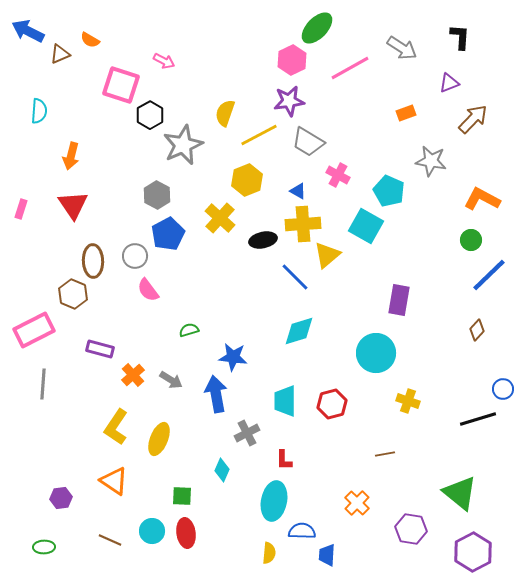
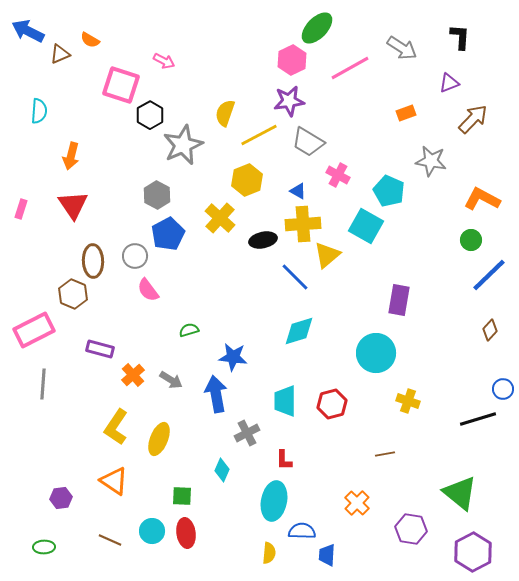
brown diamond at (477, 330): moved 13 px right
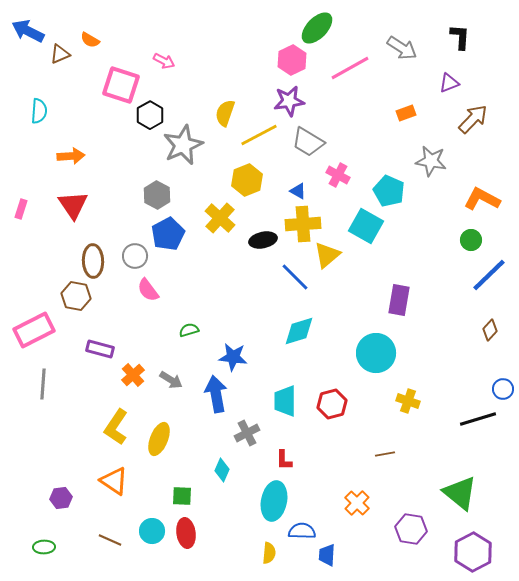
orange arrow at (71, 156): rotated 108 degrees counterclockwise
brown hexagon at (73, 294): moved 3 px right, 2 px down; rotated 12 degrees counterclockwise
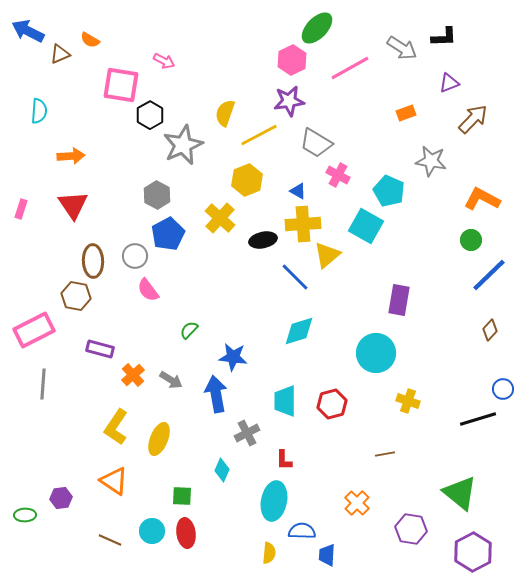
black L-shape at (460, 37): moved 16 px left; rotated 84 degrees clockwise
pink square at (121, 85): rotated 9 degrees counterclockwise
gray trapezoid at (308, 142): moved 8 px right, 1 px down
green semicircle at (189, 330): rotated 30 degrees counterclockwise
green ellipse at (44, 547): moved 19 px left, 32 px up
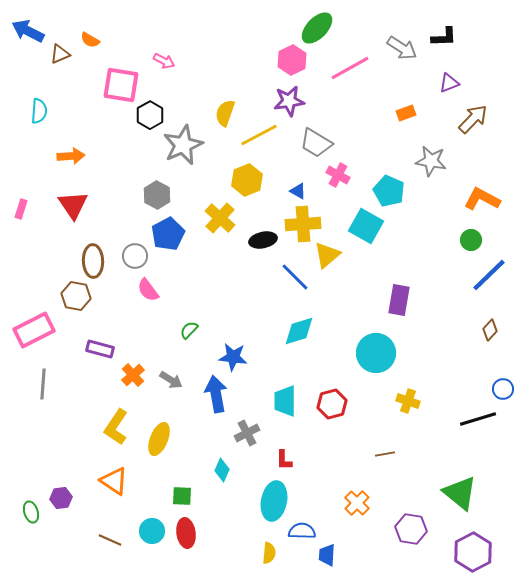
green ellipse at (25, 515): moved 6 px right, 3 px up; rotated 75 degrees clockwise
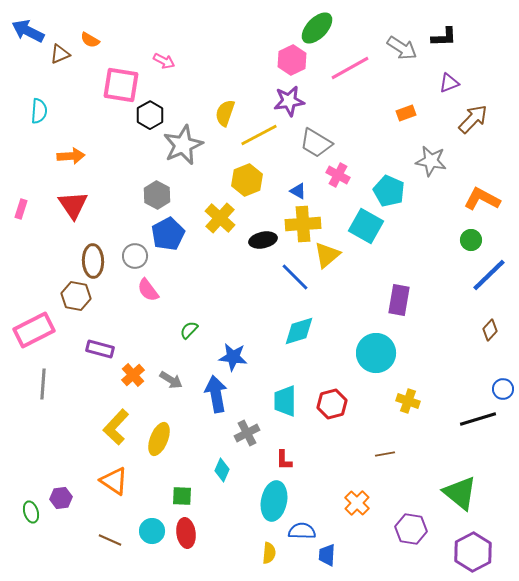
yellow L-shape at (116, 427): rotated 9 degrees clockwise
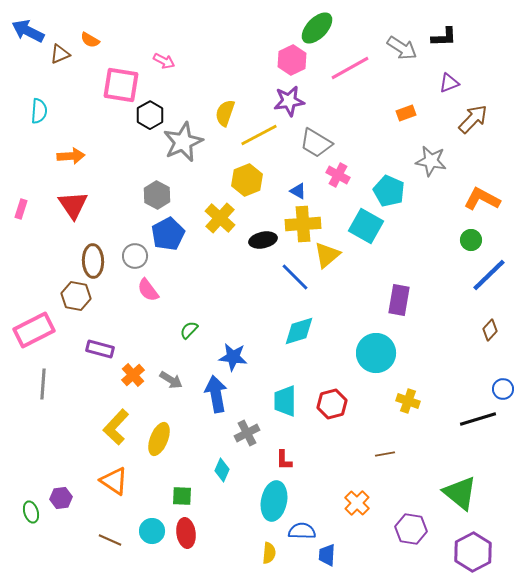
gray star at (183, 145): moved 3 px up
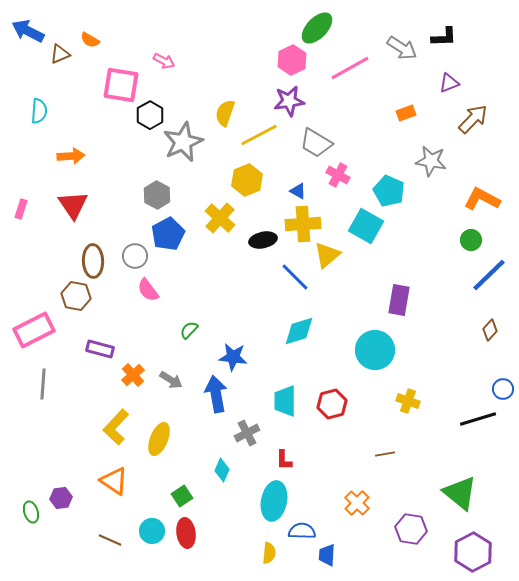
cyan circle at (376, 353): moved 1 px left, 3 px up
green square at (182, 496): rotated 35 degrees counterclockwise
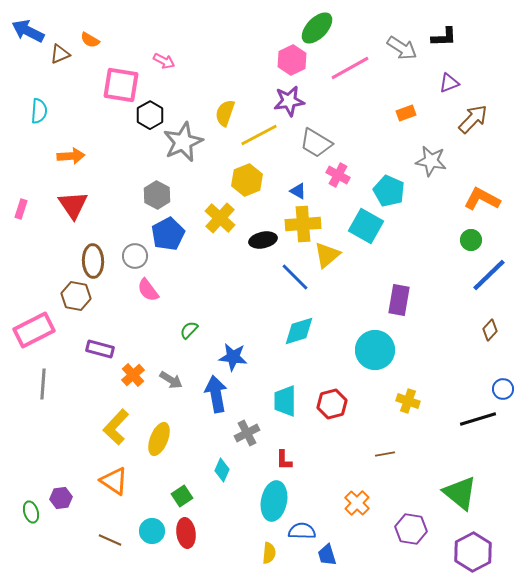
blue trapezoid at (327, 555): rotated 20 degrees counterclockwise
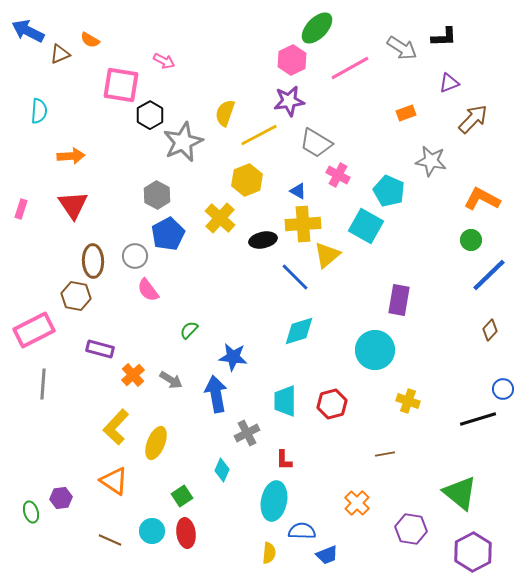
yellow ellipse at (159, 439): moved 3 px left, 4 px down
blue trapezoid at (327, 555): rotated 95 degrees counterclockwise
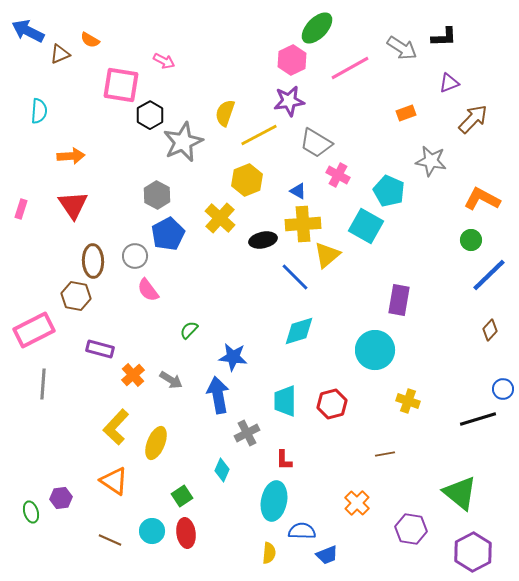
blue arrow at (216, 394): moved 2 px right, 1 px down
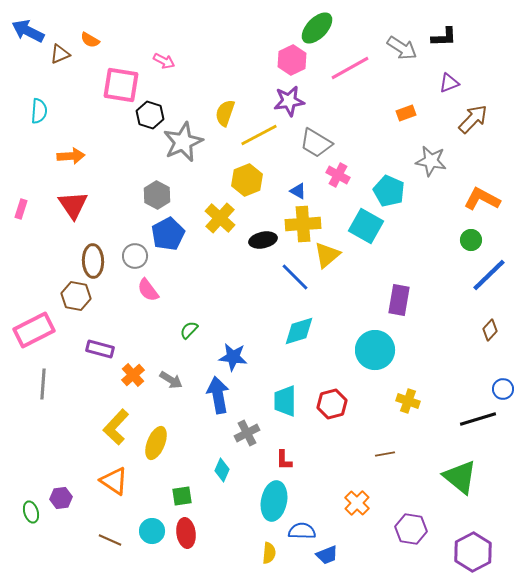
black hexagon at (150, 115): rotated 12 degrees counterclockwise
green triangle at (460, 493): moved 16 px up
green square at (182, 496): rotated 25 degrees clockwise
